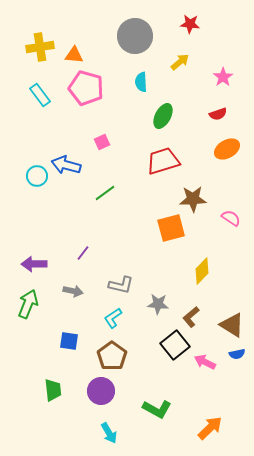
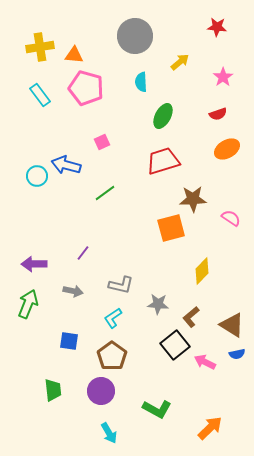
red star: moved 27 px right, 3 px down
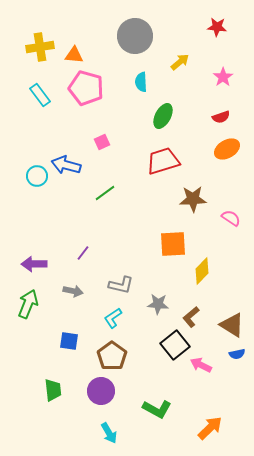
red semicircle: moved 3 px right, 3 px down
orange square: moved 2 px right, 16 px down; rotated 12 degrees clockwise
pink arrow: moved 4 px left, 3 px down
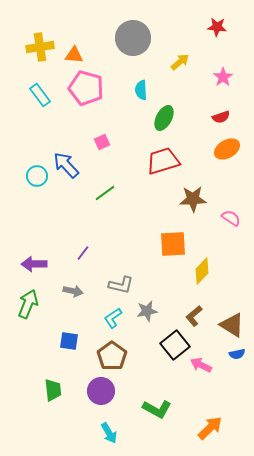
gray circle: moved 2 px left, 2 px down
cyan semicircle: moved 8 px down
green ellipse: moved 1 px right, 2 px down
blue arrow: rotated 32 degrees clockwise
gray star: moved 11 px left, 7 px down; rotated 15 degrees counterclockwise
brown L-shape: moved 3 px right, 1 px up
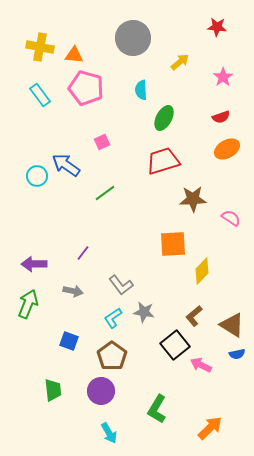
yellow cross: rotated 20 degrees clockwise
blue arrow: rotated 12 degrees counterclockwise
gray L-shape: rotated 40 degrees clockwise
gray star: moved 3 px left, 1 px down; rotated 20 degrees clockwise
blue square: rotated 12 degrees clockwise
green L-shape: rotated 92 degrees clockwise
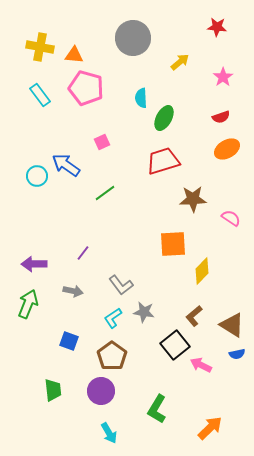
cyan semicircle: moved 8 px down
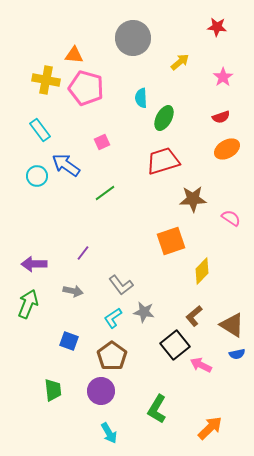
yellow cross: moved 6 px right, 33 px down
cyan rectangle: moved 35 px down
orange square: moved 2 px left, 3 px up; rotated 16 degrees counterclockwise
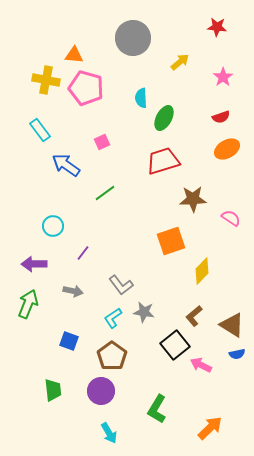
cyan circle: moved 16 px right, 50 px down
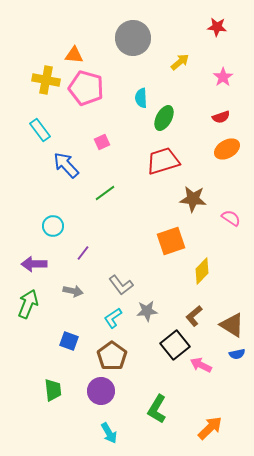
blue arrow: rotated 12 degrees clockwise
brown star: rotated 8 degrees clockwise
gray star: moved 3 px right, 1 px up; rotated 15 degrees counterclockwise
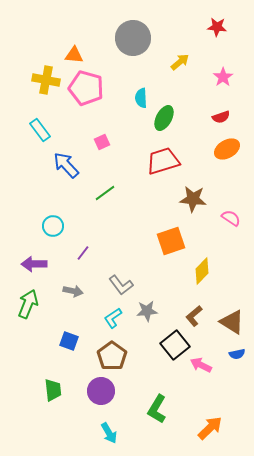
brown triangle: moved 3 px up
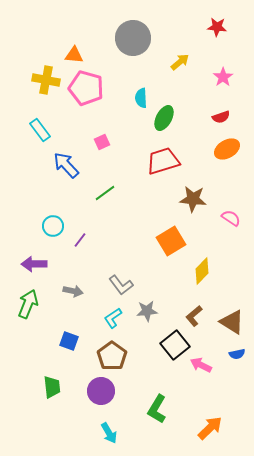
orange square: rotated 12 degrees counterclockwise
purple line: moved 3 px left, 13 px up
green trapezoid: moved 1 px left, 3 px up
